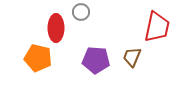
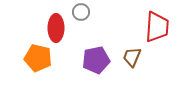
red trapezoid: rotated 8 degrees counterclockwise
purple pentagon: rotated 16 degrees counterclockwise
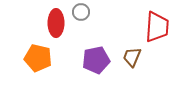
red ellipse: moved 5 px up
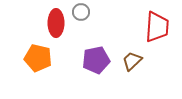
brown trapezoid: moved 4 px down; rotated 25 degrees clockwise
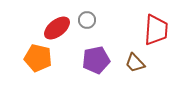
gray circle: moved 6 px right, 8 px down
red ellipse: moved 1 px right, 5 px down; rotated 52 degrees clockwise
red trapezoid: moved 1 px left, 3 px down
brown trapezoid: moved 3 px right, 2 px down; rotated 90 degrees counterclockwise
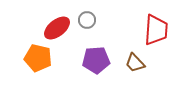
purple pentagon: rotated 8 degrees clockwise
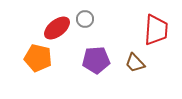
gray circle: moved 2 px left, 1 px up
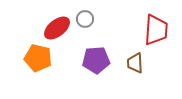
brown trapezoid: rotated 40 degrees clockwise
